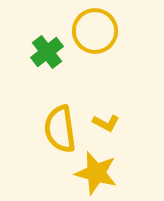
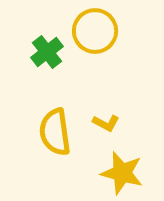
yellow semicircle: moved 5 px left, 3 px down
yellow star: moved 26 px right
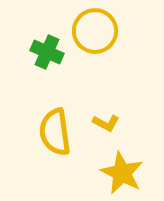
green cross: rotated 28 degrees counterclockwise
yellow star: rotated 12 degrees clockwise
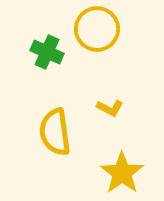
yellow circle: moved 2 px right, 2 px up
yellow L-shape: moved 4 px right, 15 px up
yellow star: rotated 9 degrees clockwise
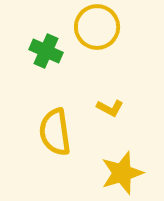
yellow circle: moved 2 px up
green cross: moved 1 px left, 1 px up
yellow star: rotated 18 degrees clockwise
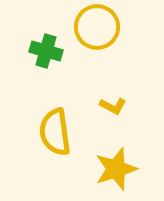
green cross: rotated 8 degrees counterclockwise
yellow L-shape: moved 3 px right, 2 px up
yellow star: moved 6 px left, 4 px up
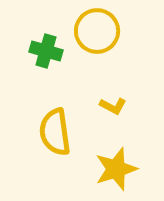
yellow circle: moved 4 px down
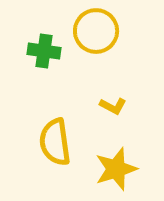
yellow circle: moved 1 px left
green cross: moved 2 px left; rotated 8 degrees counterclockwise
yellow semicircle: moved 10 px down
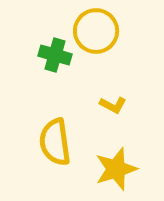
green cross: moved 11 px right, 4 px down; rotated 8 degrees clockwise
yellow L-shape: moved 1 px up
